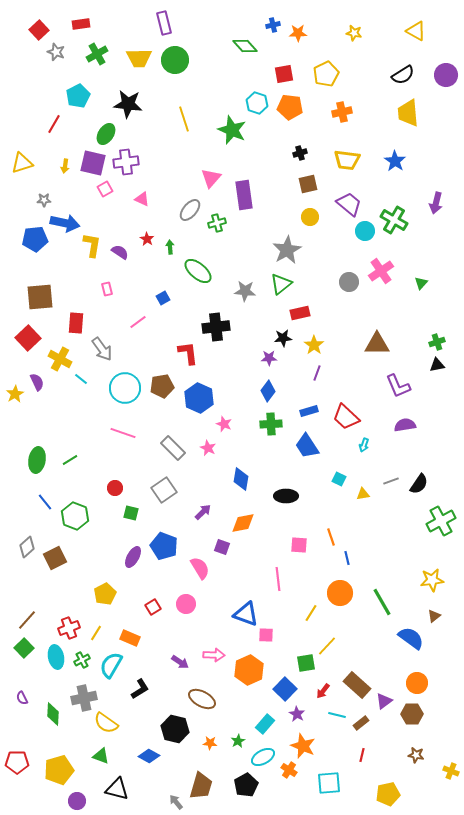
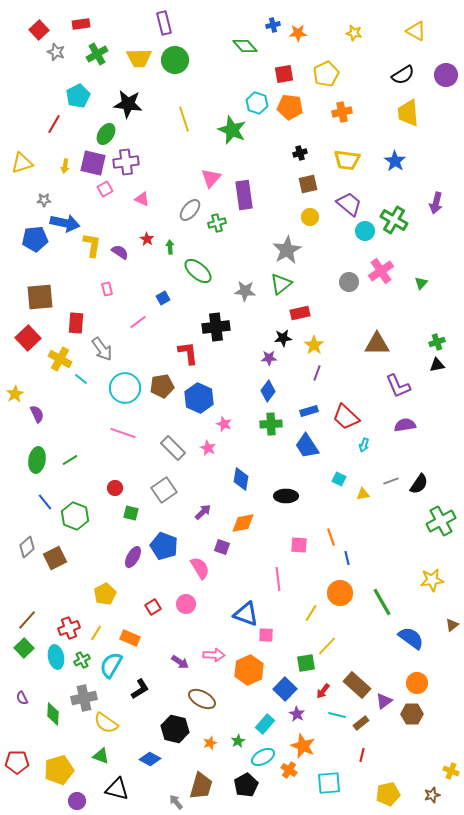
purple semicircle at (37, 382): moved 32 px down
brown triangle at (434, 616): moved 18 px right, 9 px down
orange star at (210, 743): rotated 24 degrees counterclockwise
brown star at (416, 755): moved 16 px right, 40 px down; rotated 28 degrees counterclockwise
blue diamond at (149, 756): moved 1 px right, 3 px down
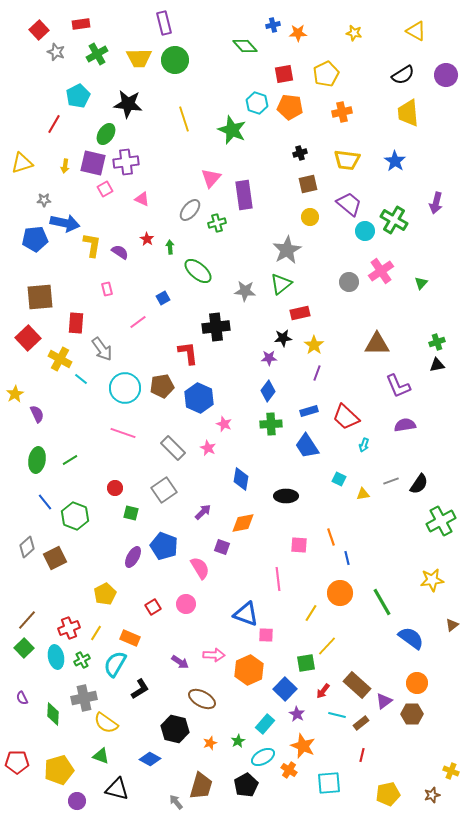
cyan semicircle at (111, 665): moved 4 px right, 1 px up
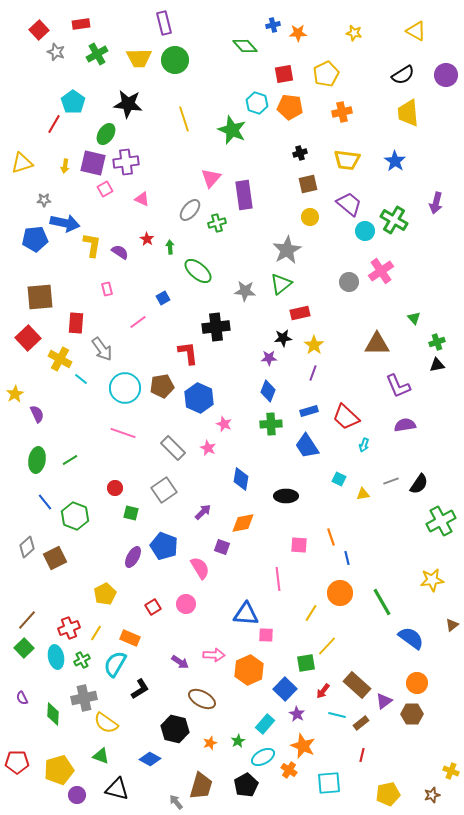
cyan pentagon at (78, 96): moved 5 px left, 6 px down; rotated 10 degrees counterclockwise
green triangle at (421, 283): moved 7 px left, 35 px down; rotated 24 degrees counterclockwise
purple line at (317, 373): moved 4 px left
blue diamond at (268, 391): rotated 15 degrees counterclockwise
blue triangle at (246, 614): rotated 16 degrees counterclockwise
purple circle at (77, 801): moved 6 px up
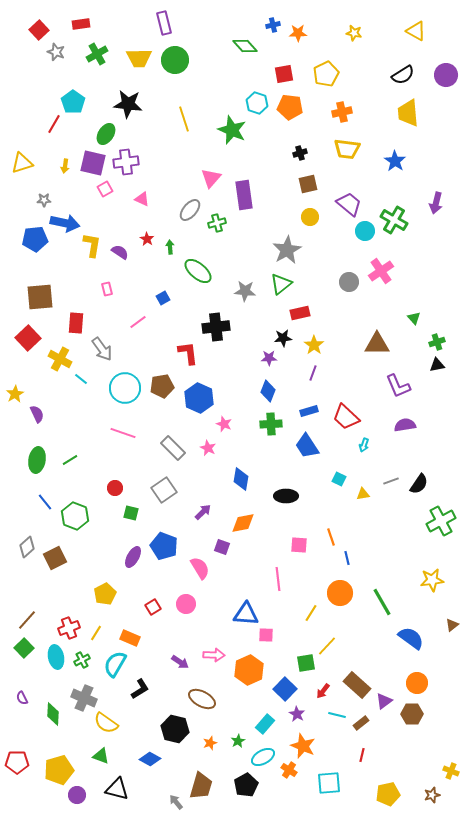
yellow trapezoid at (347, 160): moved 11 px up
gray cross at (84, 698): rotated 35 degrees clockwise
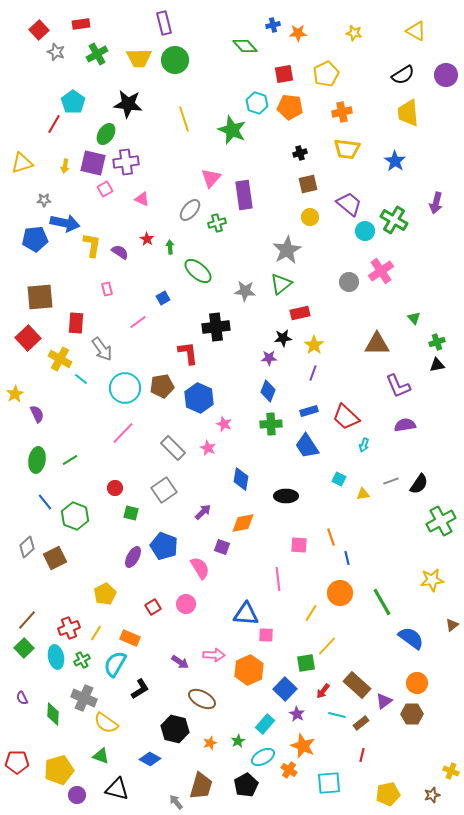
pink line at (123, 433): rotated 65 degrees counterclockwise
